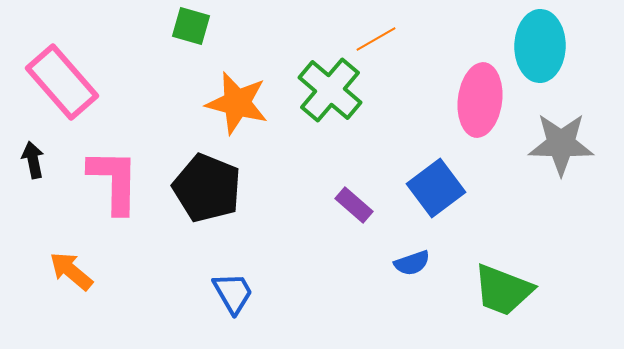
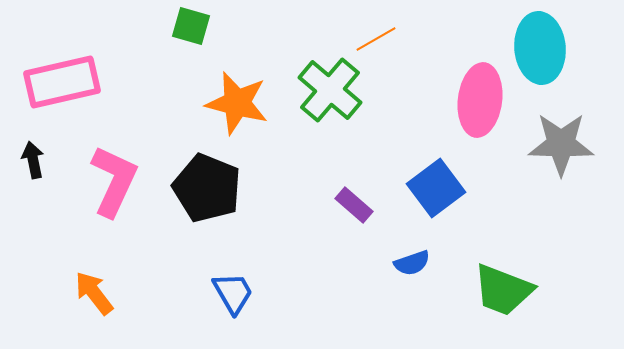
cyan ellipse: moved 2 px down; rotated 6 degrees counterclockwise
pink rectangle: rotated 62 degrees counterclockwise
pink L-shape: rotated 24 degrees clockwise
orange arrow: moved 23 px right, 22 px down; rotated 12 degrees clockwise
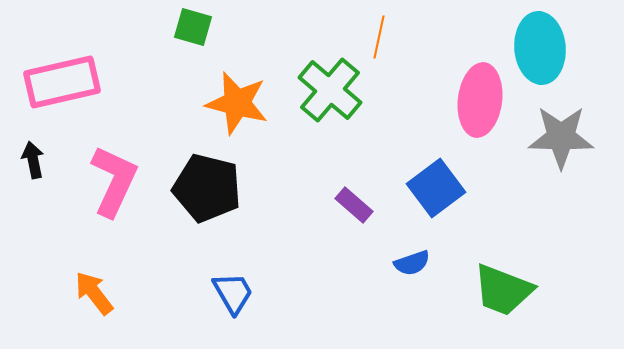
green square: moved 2 px right, 1 px down
orange line: moved 3 px right, 2 px up; rotated 48 degrees counterclockwise
gray star: moved 7 px up
black pentagon: rotated 8 degrees counterclockwise
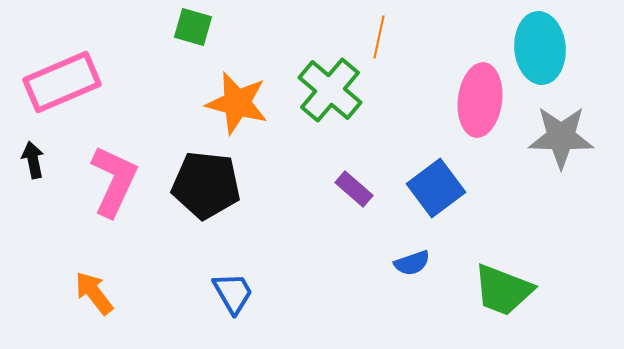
pink rectangle: rotated 10 degrees counterclockwise
black pentagon: moved 1 px left, 3 px up; rotated 8 degrees counterclockwise
purple rectangle: moved 16 px up
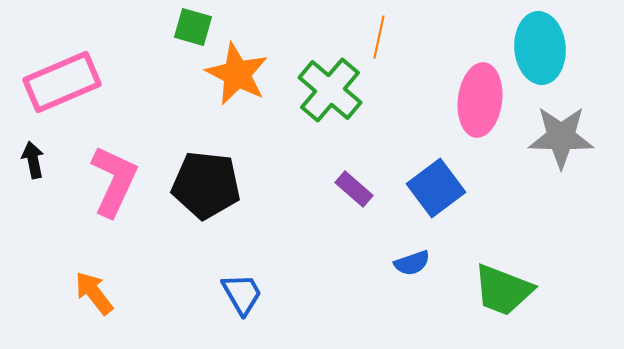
orange star: moved 29 px up; rotated 12 degrees clockwise
blue trapezoid: moved 9 px right, 1 px down
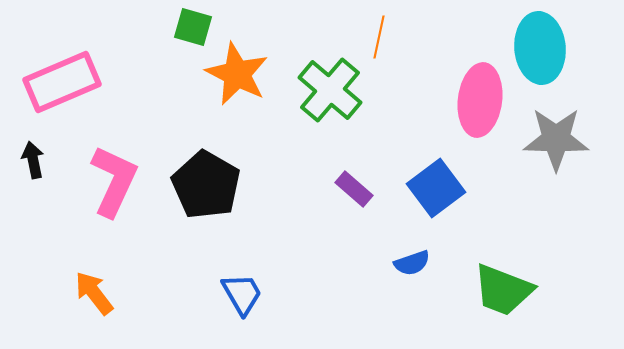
gray star: moved 5 px left, 2 px down
black pentagon: rotated 24 degrees clockwise
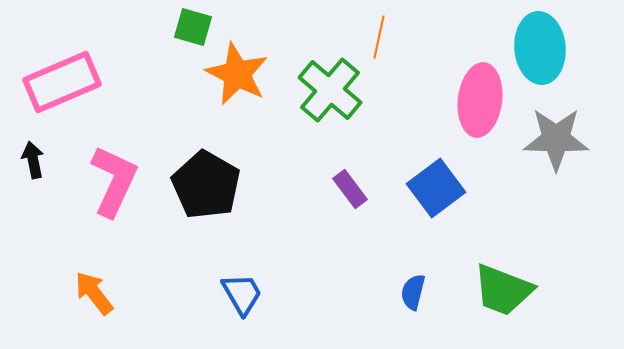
purple rectangle: moved 4 px left; rotated 12 degrees clockwise
blue semicircle: moved 1 px right, 29 px down; rotated 123 degrees clockwise
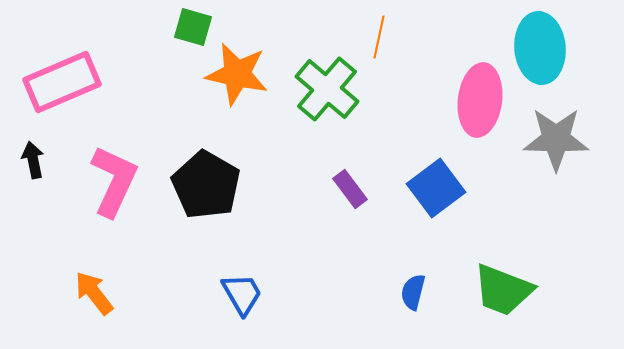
orange star: rotated 14 degrees counterclockwise
green cross: moved 3 px left, 1 px up
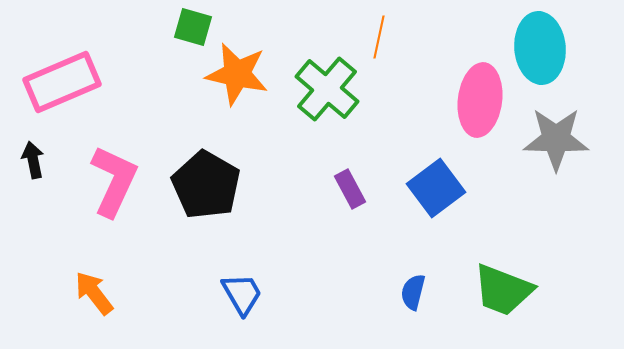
purple rectangle: rotated 9 degrees clockwise
